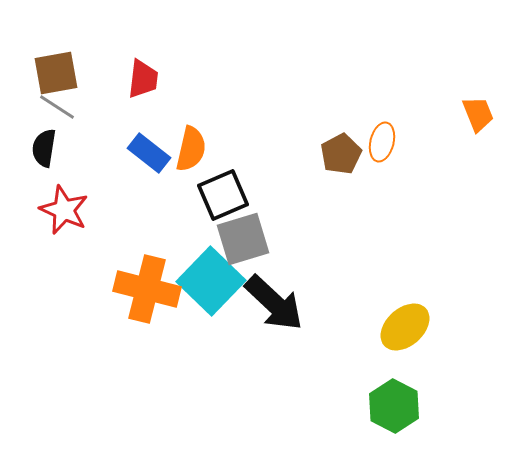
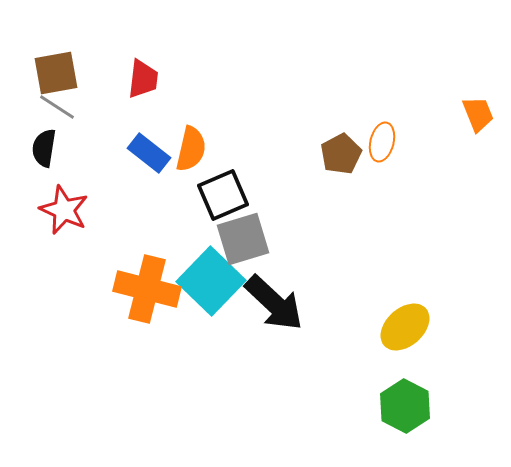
green hexagon: moved 11 px right
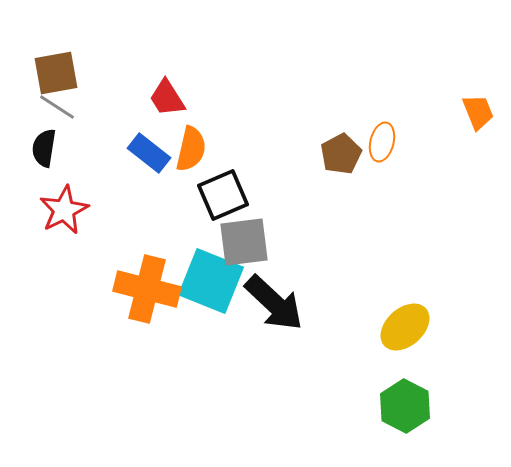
red trapezoid: moved 24 px right, 19 px down; rotated 141 degrees clockwise
orange trapezoid: moved 2 px up
red star: rotated 21 degrees clockwise
gray square: moved 1 px right, 3 px down; rotated 10 degrees clockwise
cyan square: rotated 22 degrees counterclockwise
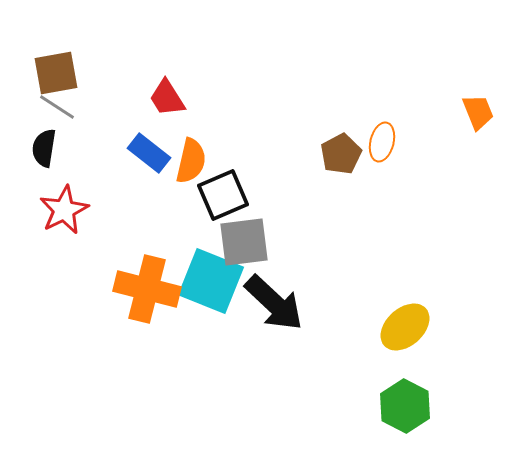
orange semicircle: moved 12 px down
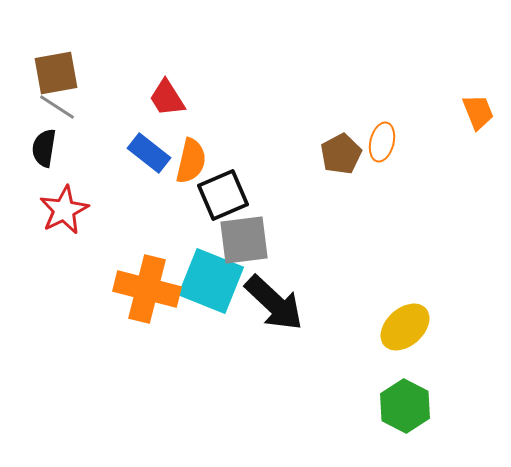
gray square: moved 2 px up
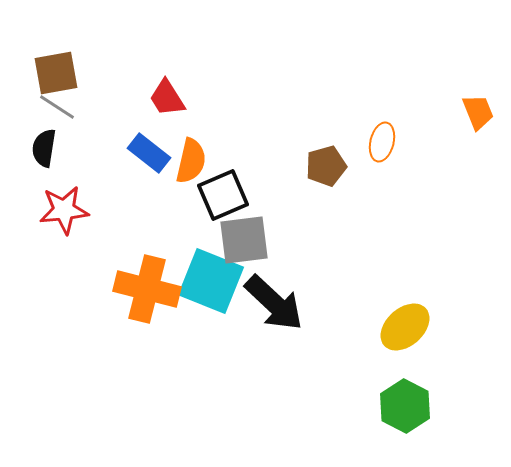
brown pentagon: moved 15 px left, 12 px down; rotated 12 degrees clockwise
red star: rotated 21 degrees clockwise
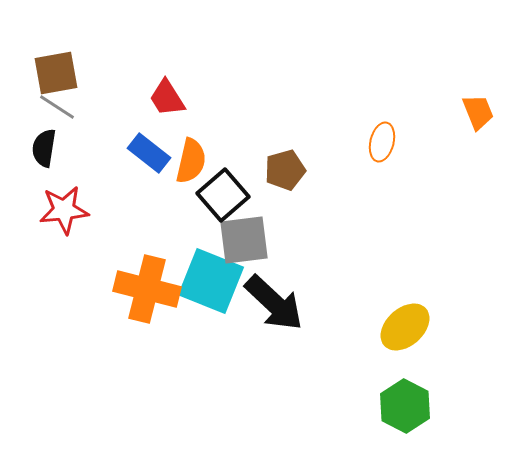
brown pentagon: moved 41 px left, 4 px down
black square: rotated 18 degrees counterclockwise
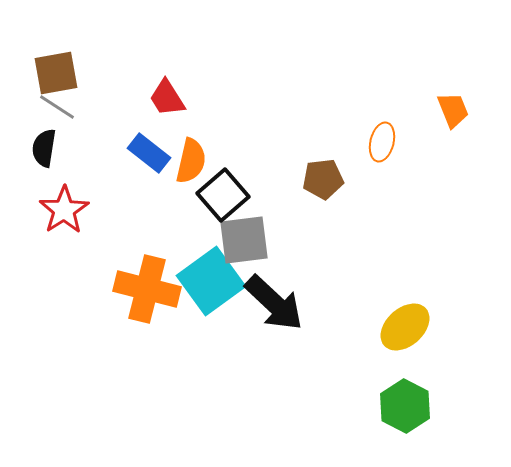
orange trapezoid: moved 25 px left, 2 px up
brown pentagon: moved 38 px right, 9 px down; rotated 9 degrees clockwise
red star: rotated 27 degrees counterclockwise
cyan square: rotated 32 degrees clockwise
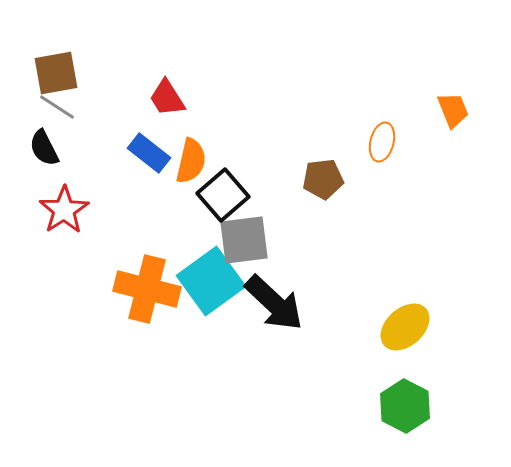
black semicircle: rotated 36 degrees counterclockwise
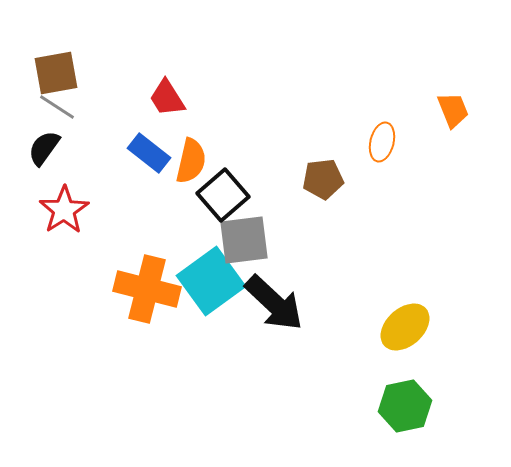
black semicircle: rotated 63 degrees clockwise
green hexagon: rotated 21 degrees clockwise
